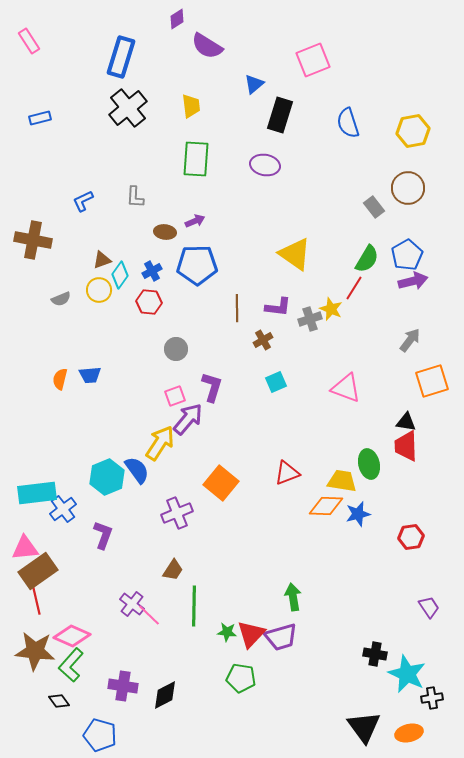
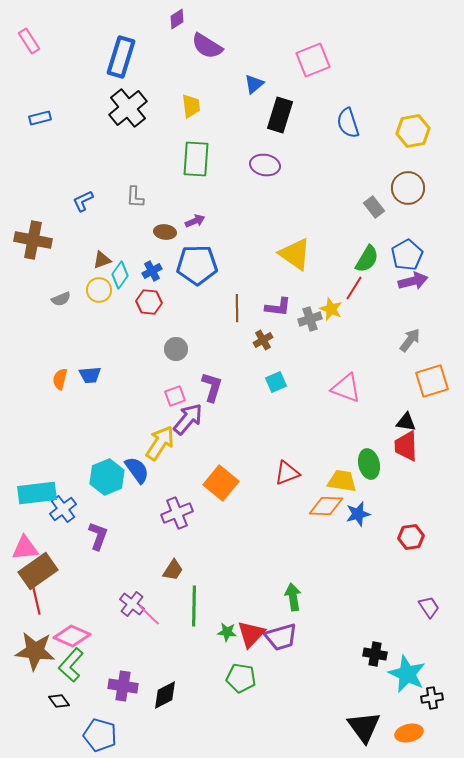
purple L-shape at (103, 535): moved 5 px left, 1 px down
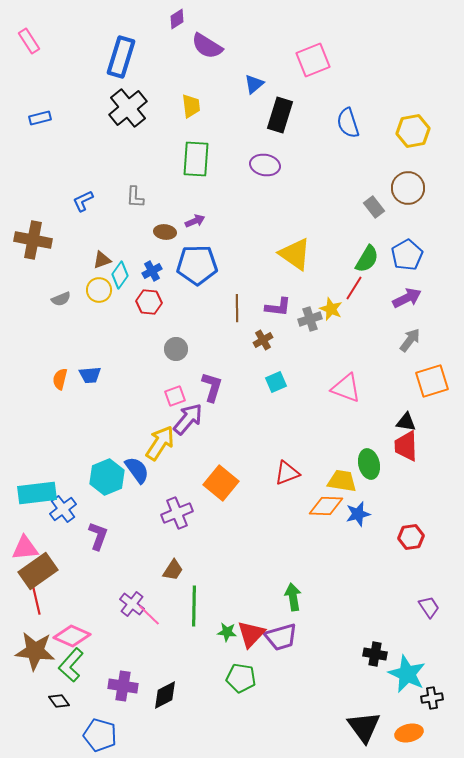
purple arrow at (413, 281): moved 6 px left, 17 px down; rotated 12 degrees counterclockwise
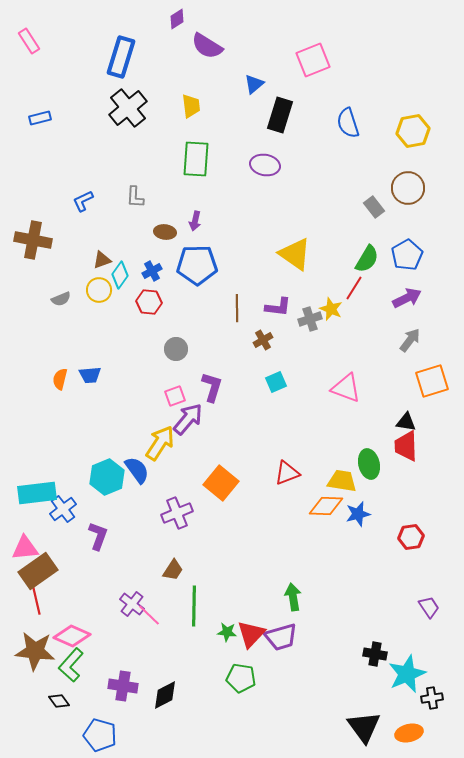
purple arrow at (195, 221): rotated 126 degrees clockwise
cyan star at (407, 674): rotated 24 degrees clockwise
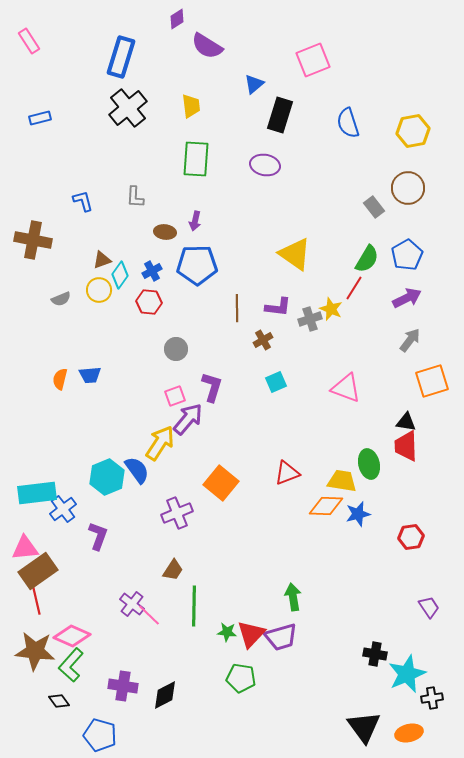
blue L-shape at (83, 201): rotated 100 degrees clockwise
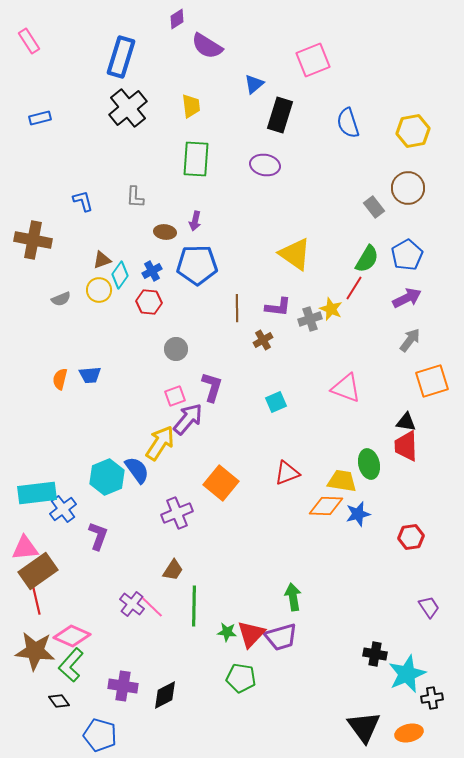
cyan square at (276, 382): moved 20 px down
pink line at (149, 615): moved 3 px right, 8 px up
